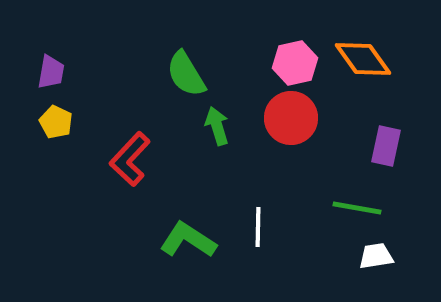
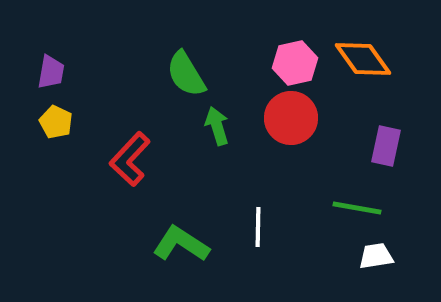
green L-shape: moved 7 px left, 4 px down
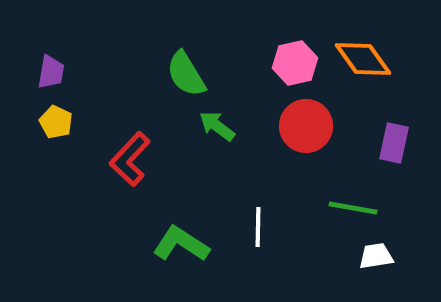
red circle: moved 15 px right, 8 px down
green arrow: rotated 36 degrees counterclockwise
purple rectangle: moved 8 px right, 3 px up
green line: moved 4 px left
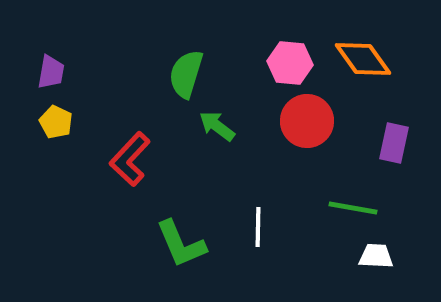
pink hexagon: moved 5 px left; rotated 18 degrees clockwise
green semicircle: rotated 48 degrees clockwise
red circle: moved 1 px right, 5 px up
green L-shape: rotated 146 degrees counterclockwise
white trapezoid: rotated 12 degrees clockwise
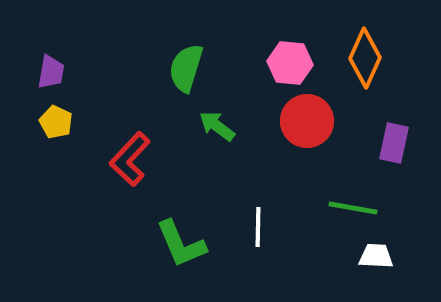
orange diamond: moved 2 px right, 1 px up; rotated 60 degrees clockwise
green semicircle: moved 6 px up
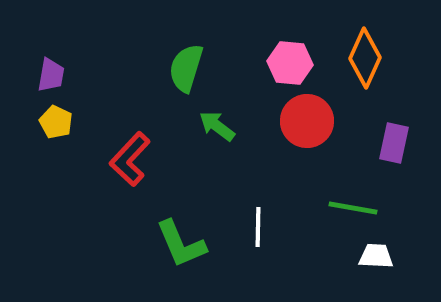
purple trapezoid: moved 3 px down
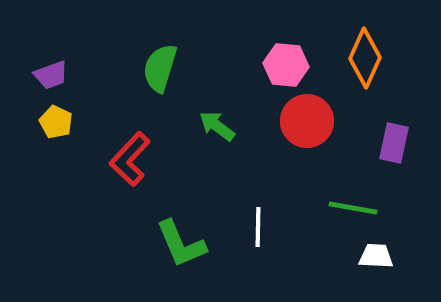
pink hexagon: moved 4 px left, 2 px down
green semicircle: moved 26 px left
purple trapezoid: rotated 60 degrees clockwise
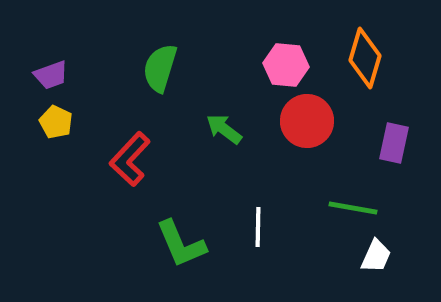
orange diamond: rotated 8 degrees counterclockwise
green arrow: moved 7 px right, 3 px down
white trapezoid: rotated 111 degrees clockwise
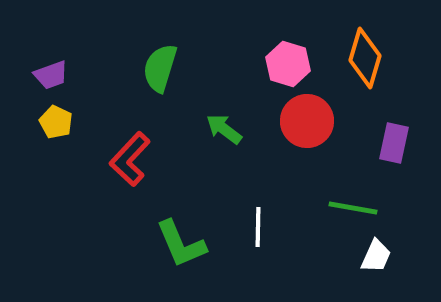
pink hexagon: moved 2 px right, 1 px up; rotated 12 degrees clockwise
